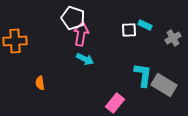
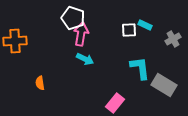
gray cross: moved 1 px down
cyan L-shape: moved 3 px left, 7 px up; rotated 15 degrees counterclockwise
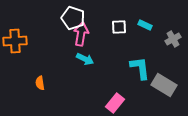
white square: moved 10 px left, 3 px up
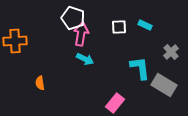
gray cross: moved 2 px left, 13 px down; rotated 14 degrees counterclockwise
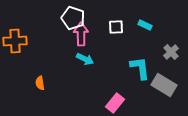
white square: moved 3 px left
pink arrow: rotated 10 degrees counterclockwise
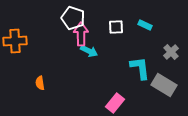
cyan arrow: moved 4 px right, 8 px up
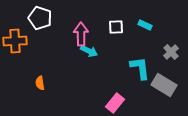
white pentagon: moved 33 px left
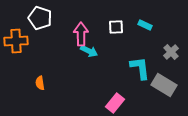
orange cross: moved 1 px right
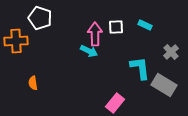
pink arrow: moved 14 px right
orange semicircle: moved 7 px left
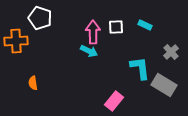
pink arrow: moved 2 px left, 2 px up
pink rectangle: moved 1 px left, 2 px up
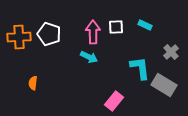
white pentagon: moved 9 px right, 16 px down
orange cross: moved 3 px right, 4 px up
cyan arrow: moved 6 px down
orange semicircle: rotated 16 degrees clockwise
